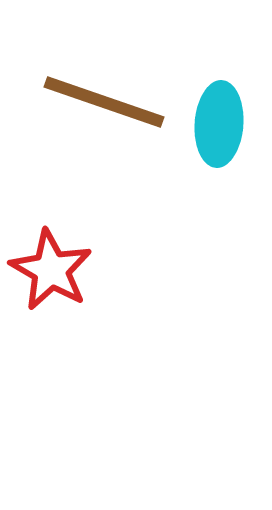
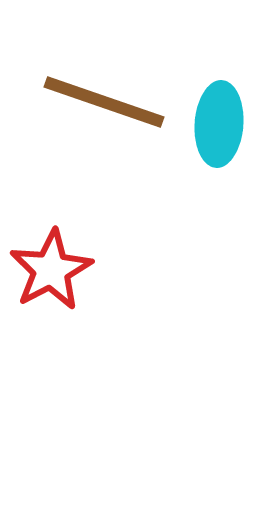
red star: rotated 14 degrees clockwise
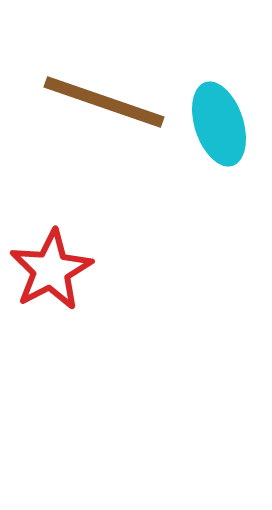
cyan ellipse: rotated 22 degrees counterclockwise
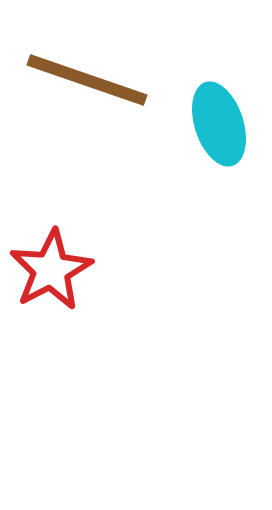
brown line: moved 17 px left, 22 px up
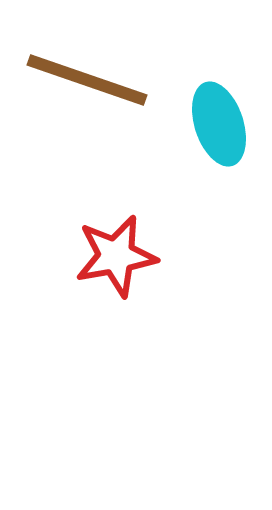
red star: moved 65 px right, 14 px up; rotated 18 degrees clockwise
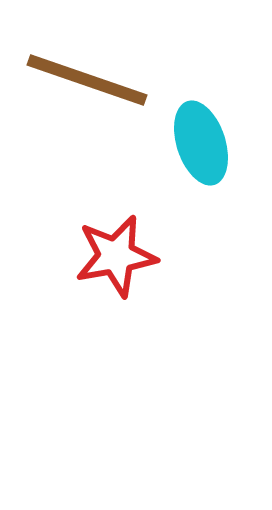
cyan ellipse: moved 18 px left, 19 px down
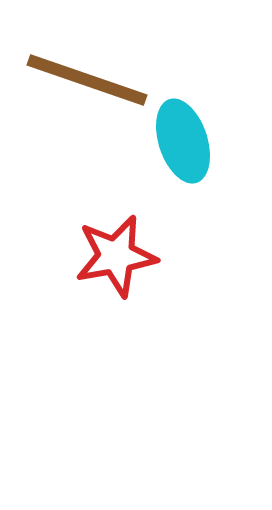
cyan ellipse: moved 18 px left, 2 px up
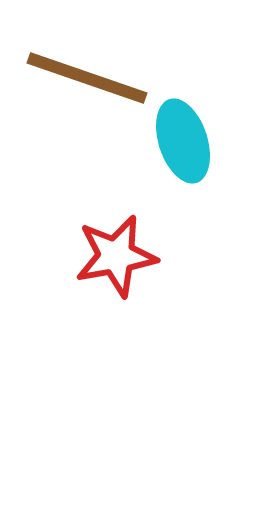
brown line: moved 2 px up
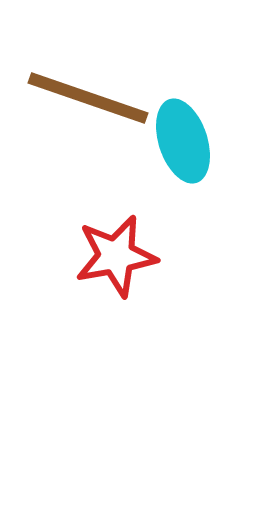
brown line: moved 1 px right, 20 px down
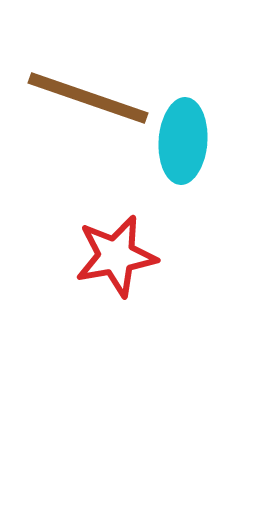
cyan ellipse: rotated 22 degrees clockwise
